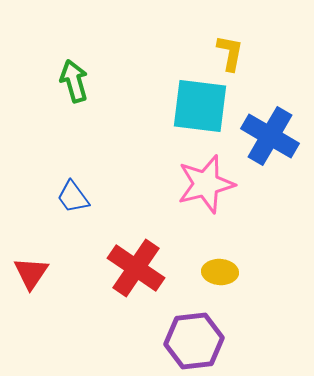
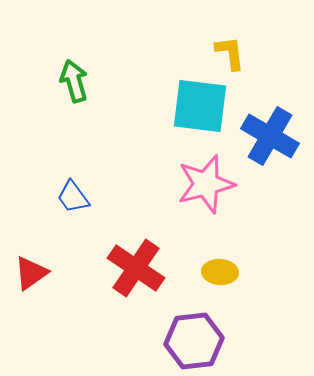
yellow L-shape: rotated 18 degrees counterclockwise
red triangle: rotated 21 degrees clockwise
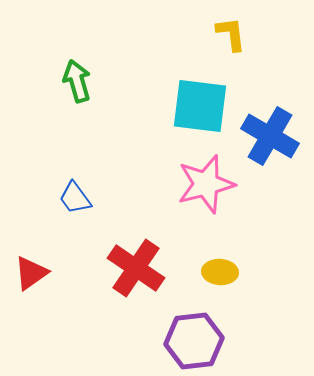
yellow L-shape: moved 1 px right, 19 px up
green arrow: moved 3 px right
blue trapezoid: moved 2 px right, 1 px down
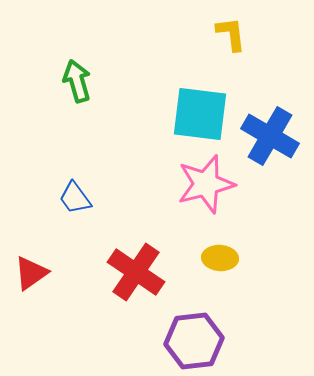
cyan square: moved 8 px down
red cross: moved 4 px down
yellow ellipse: moved 14 px up
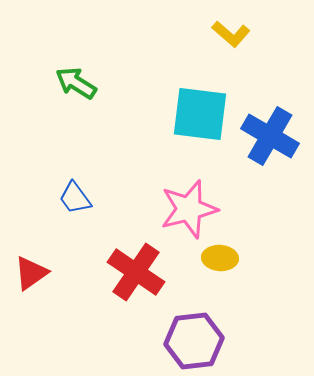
yellow L-shape: rotated 138 degrees clockwise
green arrow: moved 1 px left, 2 px down; rotated 42 degrees counterclockwise
pink star: moved 17 px left, 25 px down
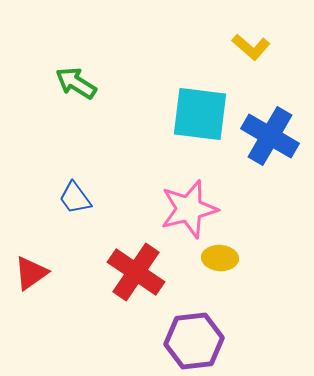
yellow L-shape: moved 20 px right, 13 px down
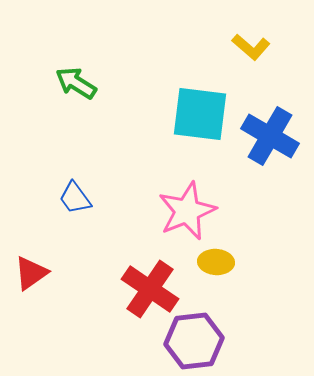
pink star: moved 2 px left, 2 px down; rotated 8 degrees counterclockwise
yellow ellipse: moved 4 px left, 4 px down
red cross: moved 14 px right, 17 px down
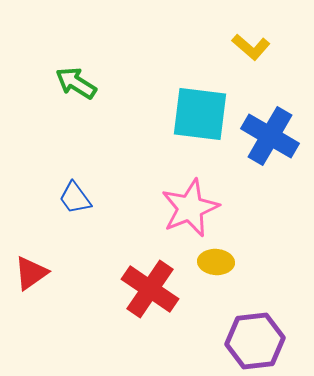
pink star: moved 3 px right, 3 px up
purple hexagon: moved 61 px right
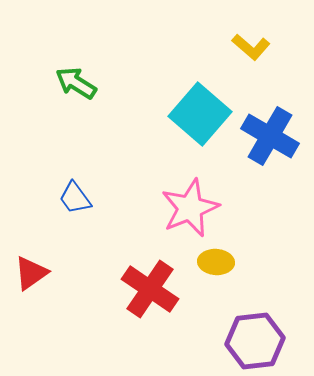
cyan square: rotated 34 degrees clockwise
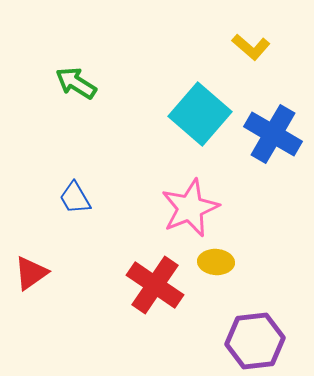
blue cross: moved 3 px right, 2 px up
blue trapezoid: rotated 6 degrees clockwise
red cross: moved 5 px right, 4 px up
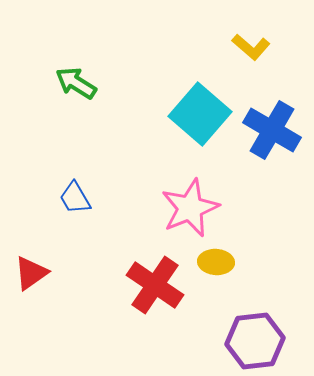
blue cross: moved 1 px left, 4 px up
